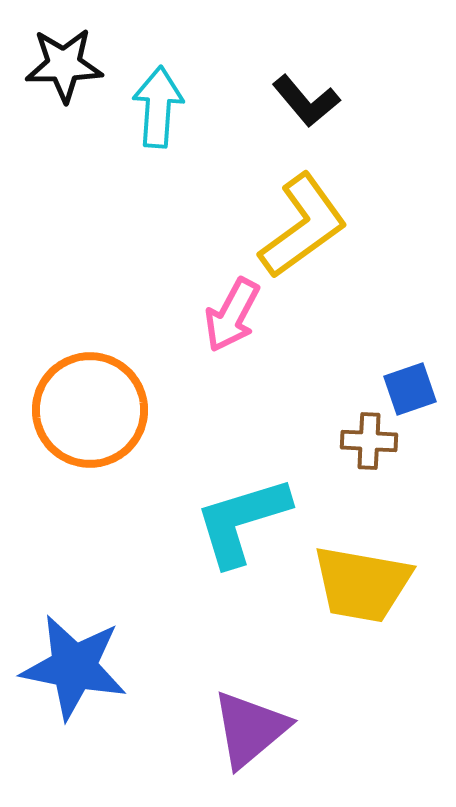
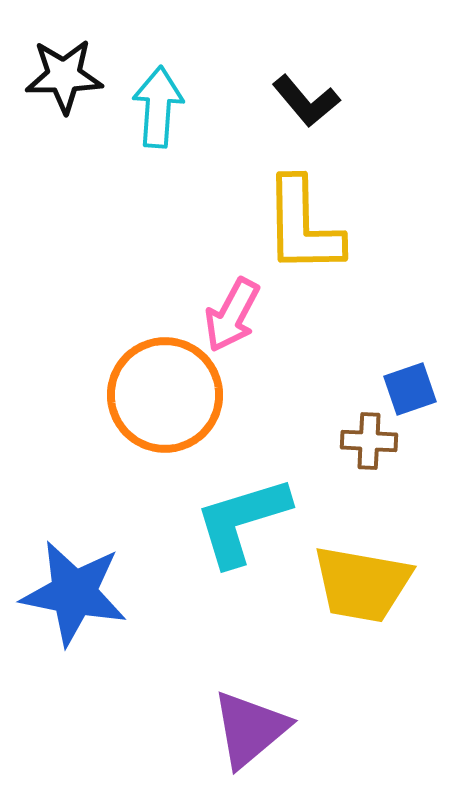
black star: moved 11 px down
yellow L-shape: rotated 125 degrees clockwise
orange circle: moved 75 px right, 15 px up
blue star: moved 74 px up
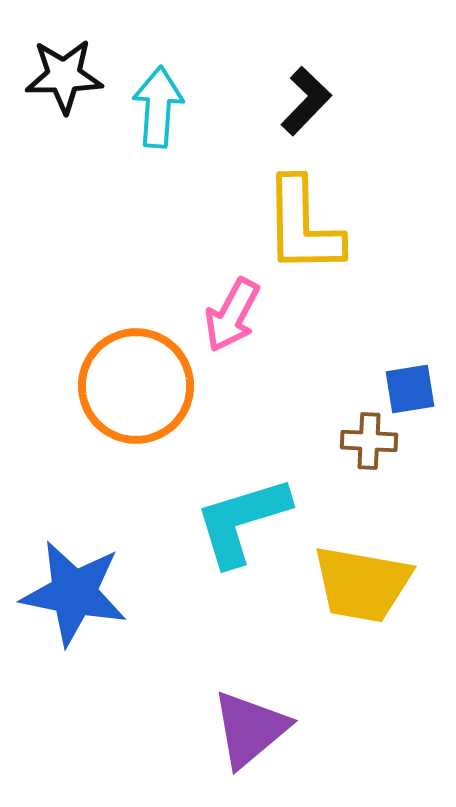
black L-shape: rotated 96 degrees counterclockwise
blue square: rotated 10 degrees clockwise
orange circle: moved 29 px left, 9 px up
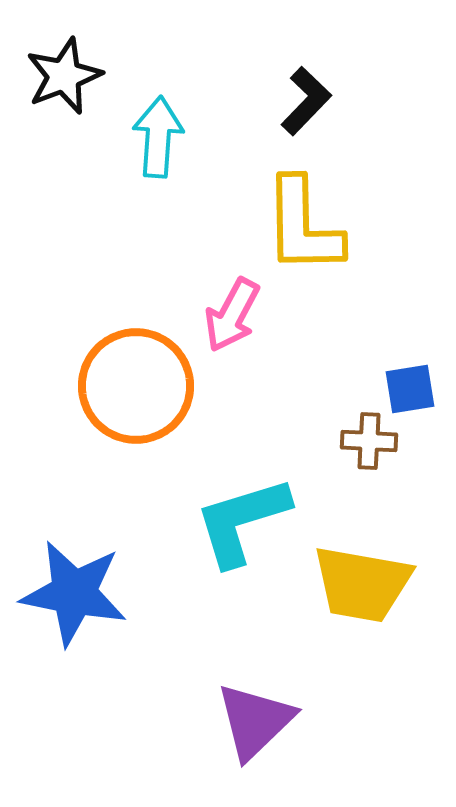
black star: rotated 20 degrees counterclockwise
cyan arrow: moved 30 px down
purple triangle: moved 5 px right, 8 px up; rotated 4 degrees counterclockwise
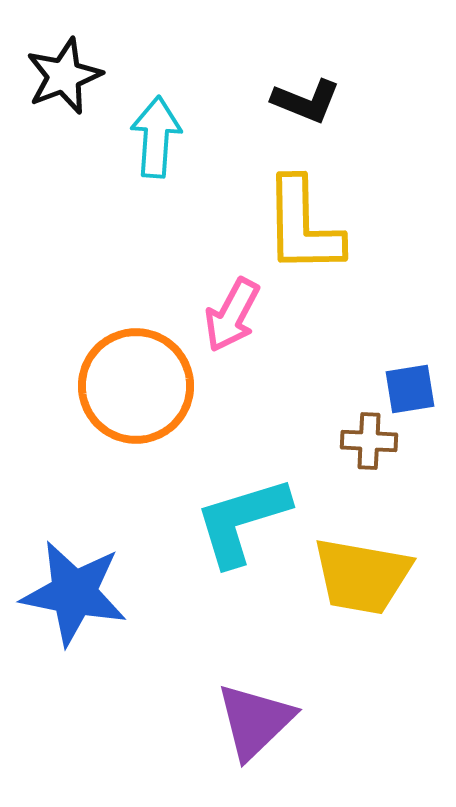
black L-shape: rotated 68 degrees clockwise
cyan arrow: moved 2 px left
yellow trapezoid: moved 8 px up
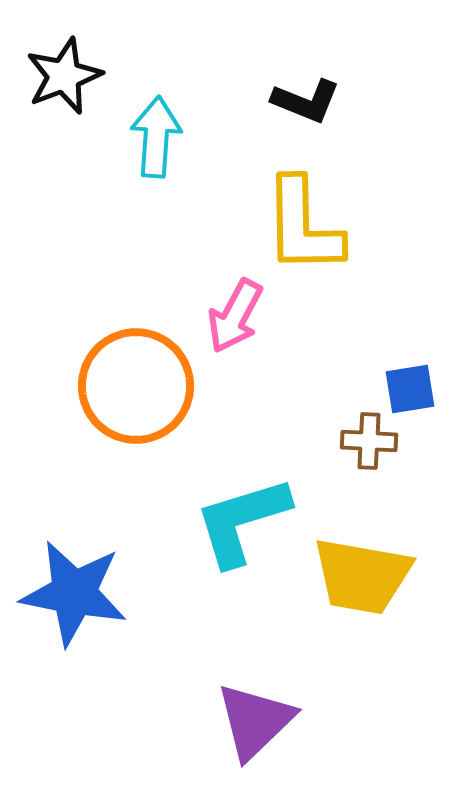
pink arrow: moved 3 px right, 1 px down
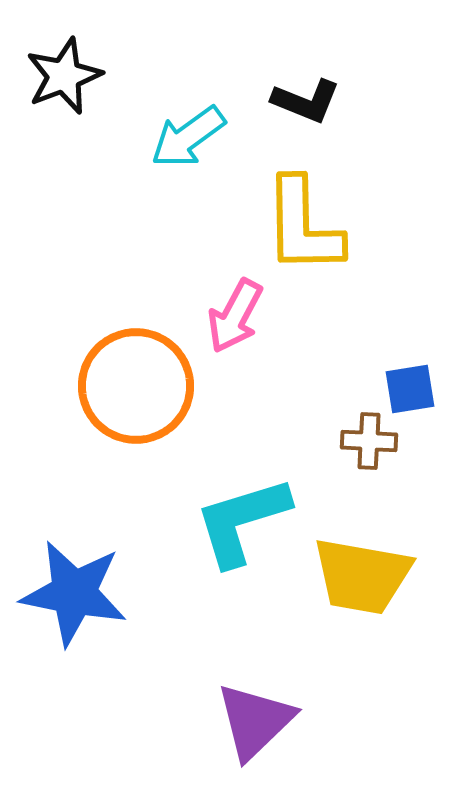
cyan arrow: moved 32 px right; rotated 130 degrees counterclockwise
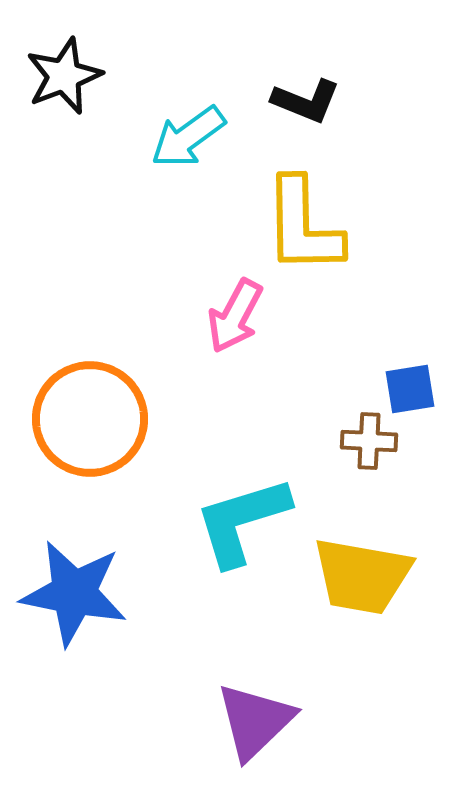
orange circle: moved 46 px left, 33 px down
